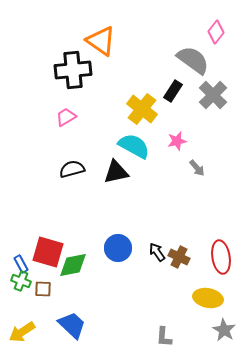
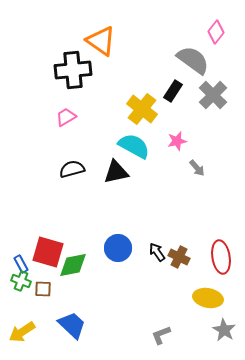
gray L-shape: moved 3 px left, 2 px up; rotated 65 degrees clockwise
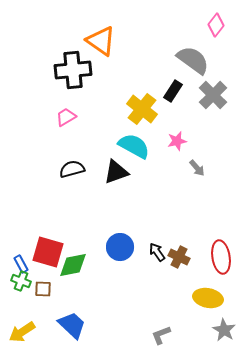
pink diamond: moved 7 px up
black triangle: rotated 8 degrees counterclockwise
blue circle: moved 2 px right, 1 px up
